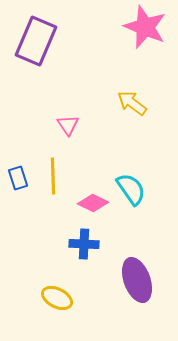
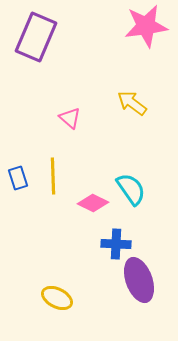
pink star: moved 1 px right, 1 px up; rotated 30 degrees counterclockwise
purple rectangle: moved 4 px up
pink triangle: moved 2 px right, 7 px up; rotated 15 degrees counterclockwise
blue cross: moved 32 px right
purple ellipse: moved 2 px right
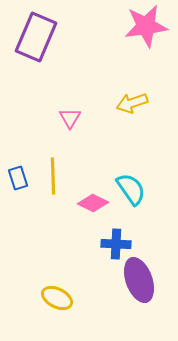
yellow arrow: rotated 56 degrees counterclockwise
pink triangle: rotated 20 degrees clockwise
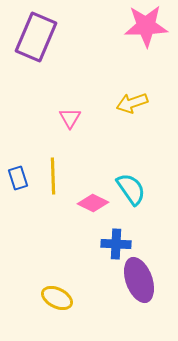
pink star: rotated 6 degrees clockwise
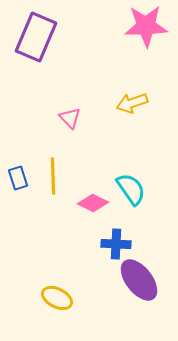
pink triangle: rotated 15 degrees counterclockwise
purple ellipse: rotated 18 degrees counterclockwise
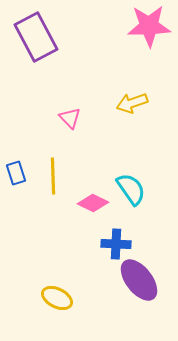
pink star: moved 3 px right
purple rectangle: rotated 51 degrees counterclockwise
blue rectangle: moved 2 px left, 5 px up
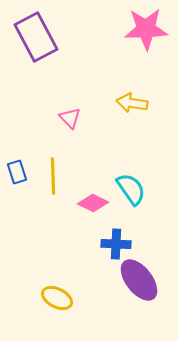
pink star: moved 3 px left, 3 px down
yellow arrow: rotated 28 degrees clockwise
blue rectangle: moved 1 px right, 1 px up
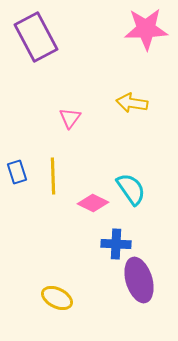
pink triangle: rotated 20 degrees clockwise
purple ellipse: rotated 21 degrees clockwise
